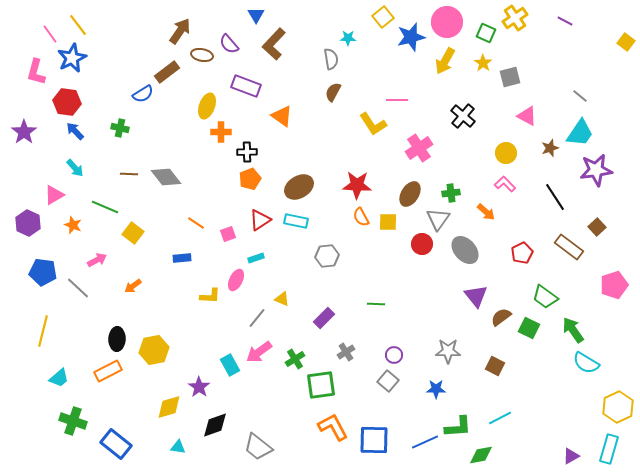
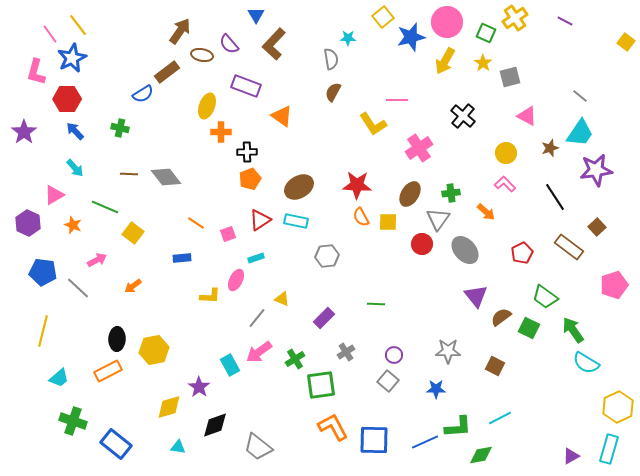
red hexagon at (67, 102): moved 3 px up; rotated 8 degrees counterclockwise
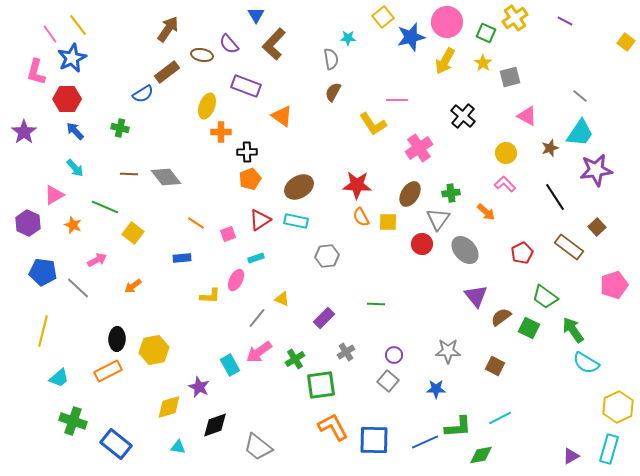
brown arrow at (180, 31): moved 12 px left, 2 px up
purple star at (199, 387): rotated 10 degrees counterclockwise
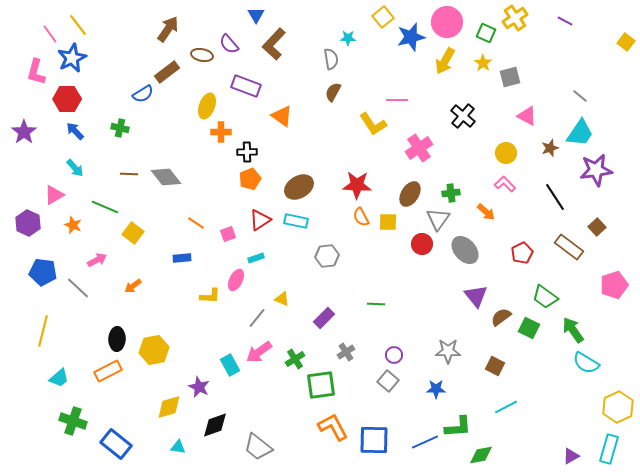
cyan line at (500, 418): moved 6 px right, 11 px up
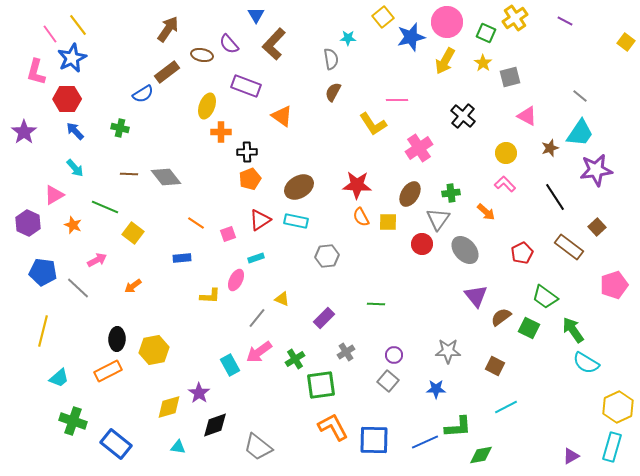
purple star at (199, 387): moved 6 px down; rotated 10 degrees clockwise
cyan rectangle at (609, 449): moved 3 px right, 2 px up
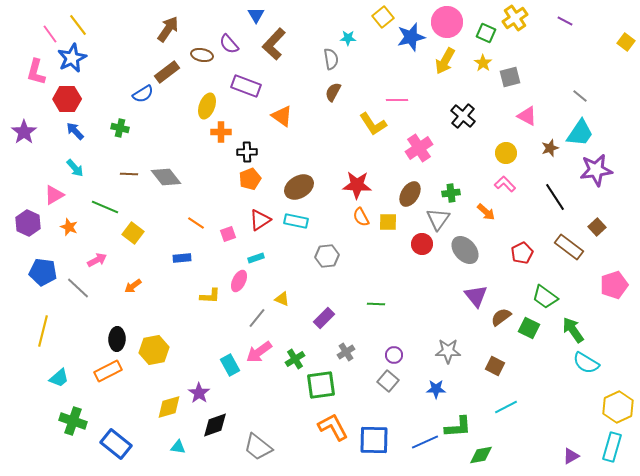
orange star at (73, 225): moved 4 px left, 2 px down
pink ellipse at (236, 280): moved 3 px right, 1 px down
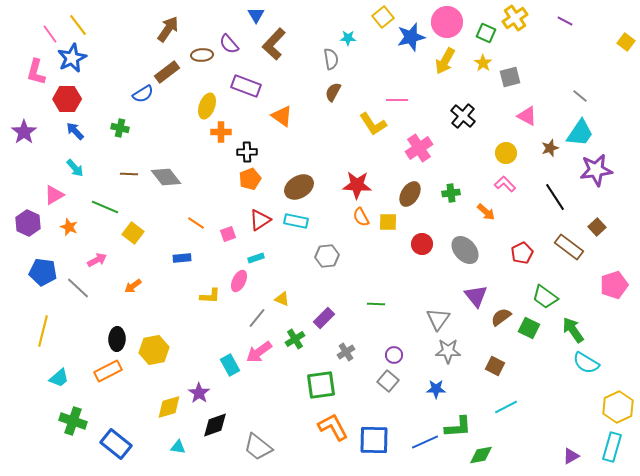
brown ellipse at (202, 55): rotated 15 degrees counterclockwise
gray triangle at (438, 219): moved 100 px down
green cross at (295, 359): moved 20 px up
